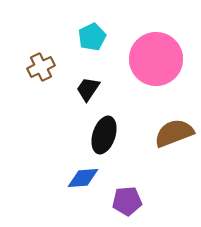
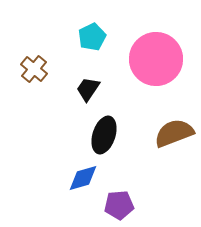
brown cross: moved 7 px left, 2 px down; rotated 24 degrees counterclockwise
blue diamond: rotated 12 degrees counterclockwise
purple pentagon: moved 8 px left, 4 px down
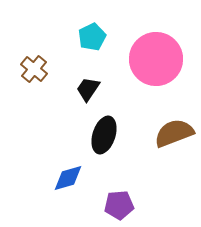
blue diamond: moved 15 px left
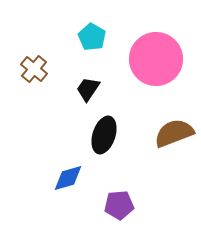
cyan pentagon: rotated 16 degrees counterclockwise
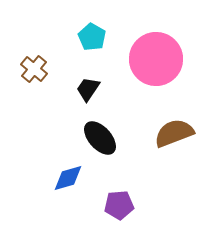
black ellipse: moved 4 px left, 3 px down; rotated 60 degrees counterclockwise
